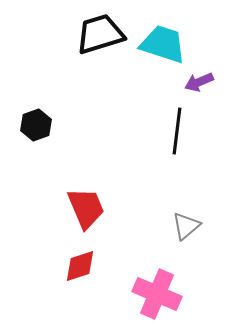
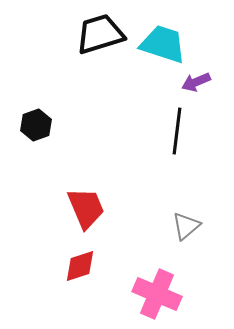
purple arrow: moved 3 px left
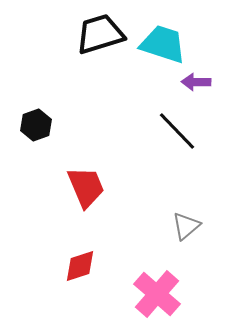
purple arrow: rotated 24 degrees clockwise
black line: rotated 51 degrees counterclockwise
red trapezoid: moved 21 px up
pink cross: rotated 18 degrees clockwise
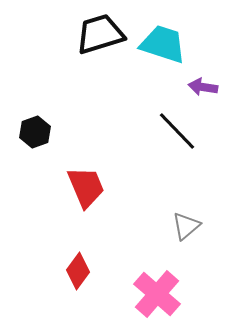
purple arrow: moved 7 px right, 5 px down; rotated 8 degrees clockwise
black hexagon: moved 1 px left, 7 px down
red diamond: moved 2 px left, 5 px down; rotated 36 degrees counterclockwise
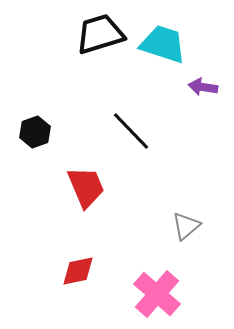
black line: moved 46 px left
red diamond: rotated 42 degrees clockwise
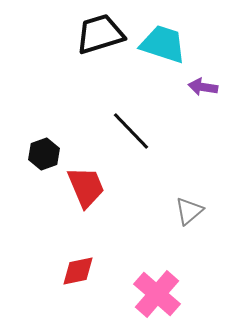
black hexagon: moved 9 px right, 22 px down
gray triangle: moved 3 px right, 15 px up
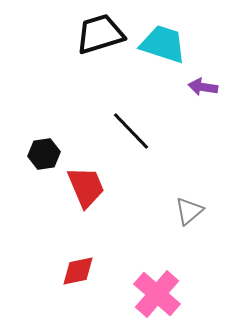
black hexagon: rotated 12 degrees clockwise
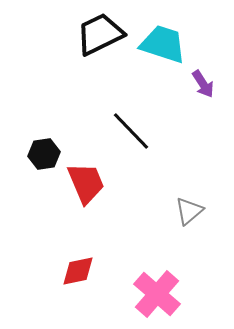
black trapezoid: rotated 9 degrees counterclockwise
purple arrow: moved 3 px up; rotated 132 degrees counterclockwise
red trapezoid: moved 4 px up
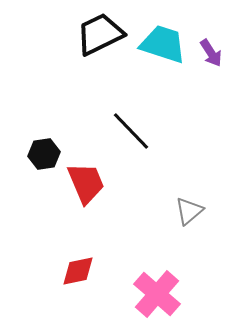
purple arrow: moved 8 px right, 31 px up
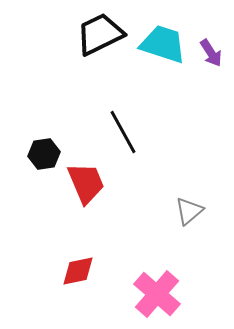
black line: moved 8 px left, 1 px down; rotated 15 degrees clockwise
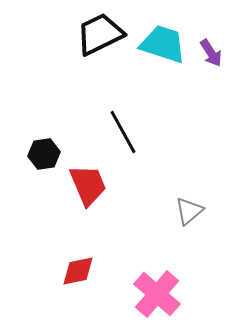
red trapezoid: moved 2 px right, 2 px down
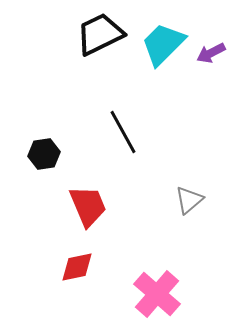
cyan trapezoid: rotated 63 degrees counterclockwise
purple arrow: rotated 96 degrees clockwise
red trapezoid: moved 21 px down
gray triangle: moved 11 px up
red diamond: moved 1 px left, 4 px up
